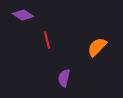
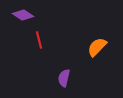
red line: moved 8 px left
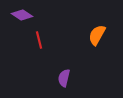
purple diamond: moved 1 px left
orange semicircle: moved 12 px up; rotated 15 degrees counterclockwise
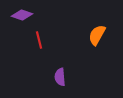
purple diamond: rotated 15 degrees counterclockwise
purple semicircle: moved 4 px left, 1 px up; rotated 18 degrees counterclockwise
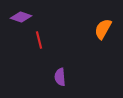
purple diamond: moved 1 px left, 2 px down
orange semicircle: moved 6 px right, 6 px up
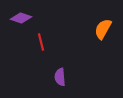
purple diamond: moved 1 px down
red line: moved 2 px right, 2 px down
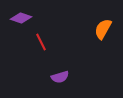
red line: rotated 12 degrees counterclockwise
purple semicircle: rotated 102 degrees counterclockwise
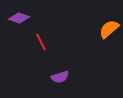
purple diamond: moved 2 px left
orange semicircle: moved 6 px right; rotated 20 degrees clockwise
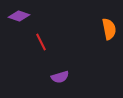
purple diamond: moved 2 px up
orange semicircle: rotated 120 degrees clockwise
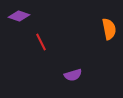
purple semicircle: moved 13 px right, 2 px up
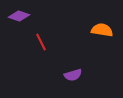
orange semicircle: moved 7 px left, 1 px down; rotated 70 degrees counterclockwise
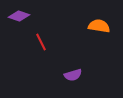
orange semicircle: moved 3 px left, 4 px up
